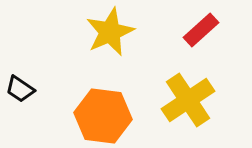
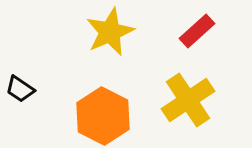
red rectangle: moved 4 px left, 1 px down
orange hexagon: rotated 20 degrees clockwise
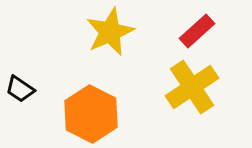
yellow cross: moved 4 px right, 13 px up
orange hexagon: moved 12 px left, 2 px up
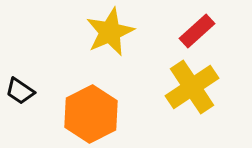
black trapezoid: moved 2 px down
orange hexagon: rotated 6 degrees clockwise
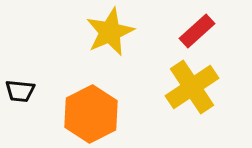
black trapezoid: rotated 28 degrees counterclockwise
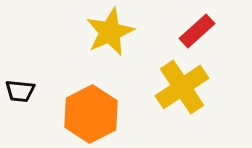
yellow cross: moved 10 px left
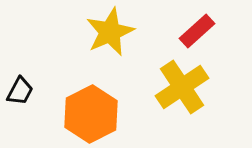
black trapezoid: rotated 68 degrees counterclockwise
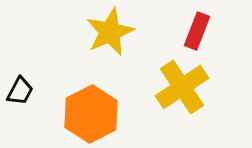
red rectangle: rotated 27 degrees counterclockwise
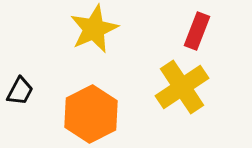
yellow star: moved 16 px left, 3 px up
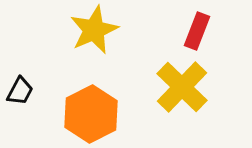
yellow star: moved 1 px down
yellow cross: rotated 12 degrees counterclockwise
